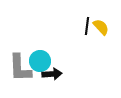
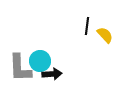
yellow semicircle: moved 4 px right, 8 px down
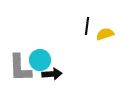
yellow semicircle: moved 1 px up; rotated 66 degrees counterclockwise
cyan circle: moved 1 px up
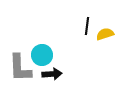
cyan circle: moved 2 px right, 5 px up
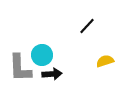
black line: rotated 36 degrees clockwise
yellow semicircle: moved 27 px down
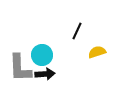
black line: moved 10 px left, 5 px down; rotated 18 degrees counterclockwise
yellow semicircle: moved 8 px left, 9 px up
black arrow: moved 7 px left
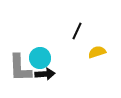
cyan circle: moved 2 px left, 3 px down
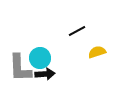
black line: rotated 36 degrees clockwise
